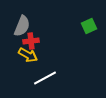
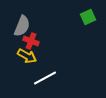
green square: moved 1 px left, 9 px up
red cross: rotated 28 degrees clockwise
yellow arrow: moved 1 px left, 1 px down
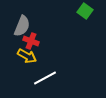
green square: moved 3 px left, 6 px up; rotated 28 degrees counterclockwise
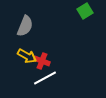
green square: rotated 21 degrees clockwise
gray semicircle: moved 3 px right
red cross: moved 11 px right, 20 px down
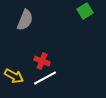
gray semicircle: moved 6 px up
yellow arrow: moved 13 px left, 20 px down
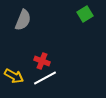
green square: moved 3 px down
gray semicircle: moved 2 px left
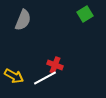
red cross: moved 13 px right, 4 px down
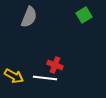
green square: moved 1 px left, 1 px down
gray semicircle: moved 6 px right, 3 px up
white line: rotated 35 degrees clockwise
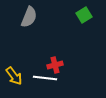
red cross: rotated 35 degrees counterclockwise
yellow arrow: rotated 24 degrees clockwise
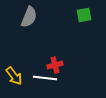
green square: rotated 21 degrees clockwise
